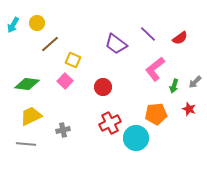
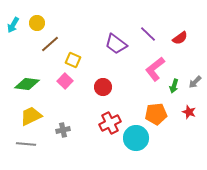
red star: moved 3 px down
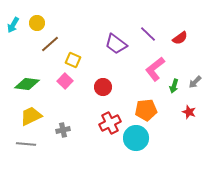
orange pentagon: moved 10 px left, 4 px up
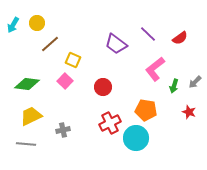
orange pentagon: rotated 15 degrees clockwise
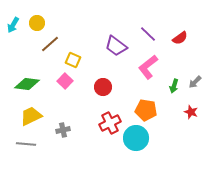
purple trapezoid: moved 2 px down
pink L-shape: moved 7 px left, 2 px up
red star: moved 2 px right
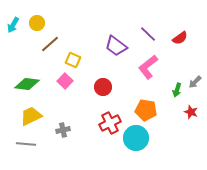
green arrow: moved 3 px right, 4 px down
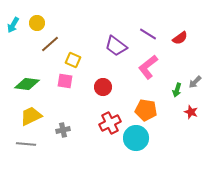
purple line: rotated 12 degrees counterclockwise
pink square: rotated 35 degrees counterclockwise
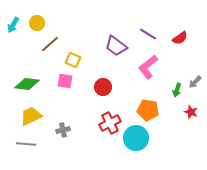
orange pentagon: moved 2 px right
